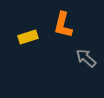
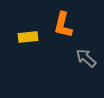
yellow rectangle: rotated 12 degrees clockwise
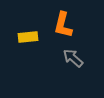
gray arrow: moved 13 px left
